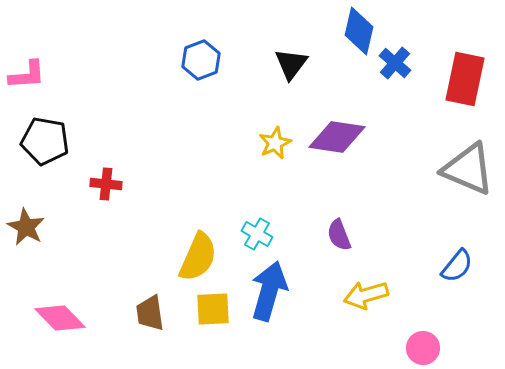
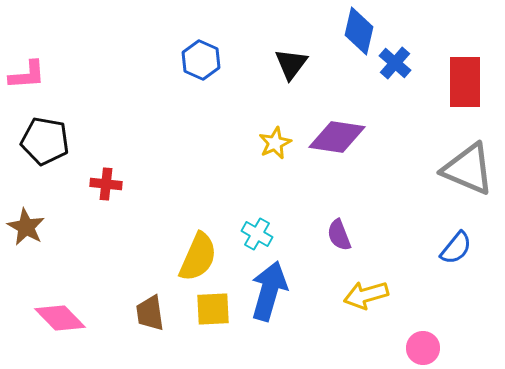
blue hexagon: rotated 15 degrees counterclockwise
red rectangle: moved 3 px down; rotated 12 degrees counterclockwise
blue semicircle: moved 1 px left, 18 px up
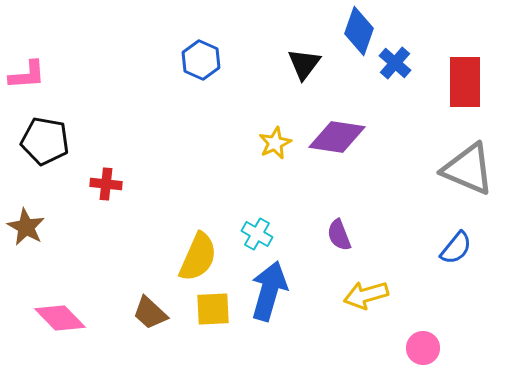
blue diamond: rotated 6 degrees clockwise
black triangle: moved 13 px right
brown trapezoid: rotated 39 degrees counterclockwise
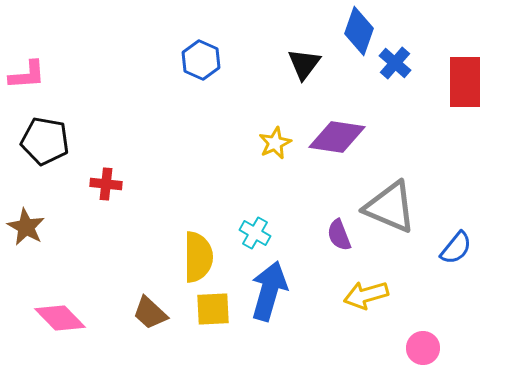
gray triangle: moved 78 px left, 38 px down
cyan cross: moved 2 px left, 1 px up
yellow semicircle: rotated 24 degrees counterclockwise
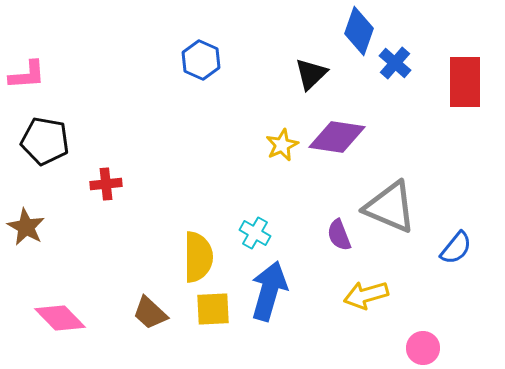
black triangle: moved 7 px right, 10 px down; rotated 9 degrees clockwise
yellow star: moved 7 px right, 2 px down
red cross: rotated 12 degrees counterclockwise
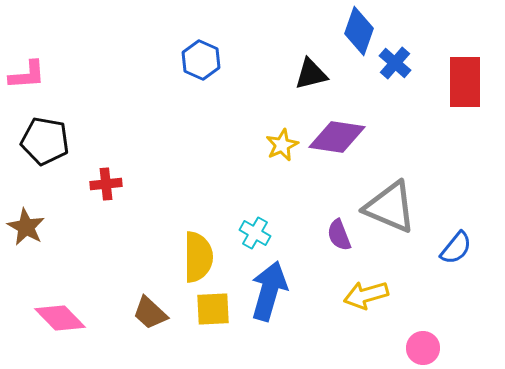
black triangle: rotated 30 degrees clockwise
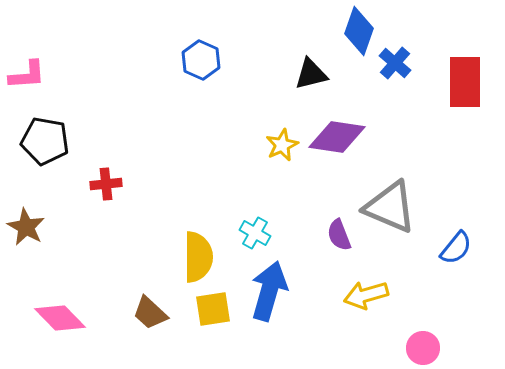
yellow square: rotated 6 degrees counterclockwise
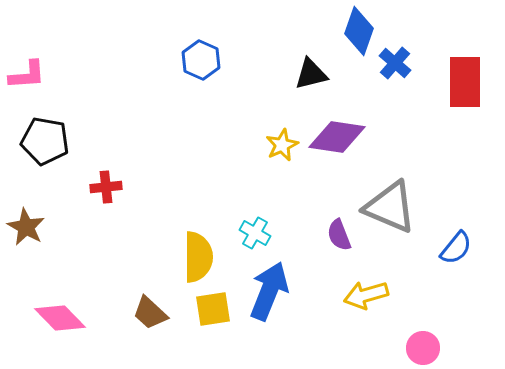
red cross: moved 3 px down
blue arrow: rotated 6 degrees clockwise
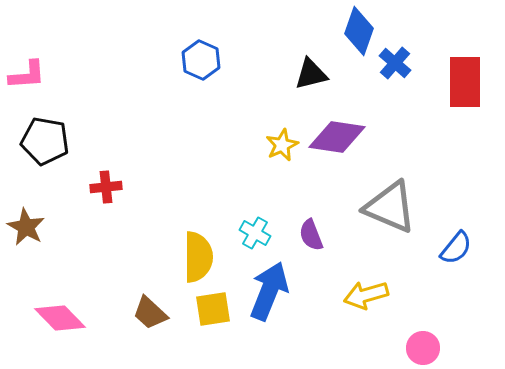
purple semicircle: moved 28 px left
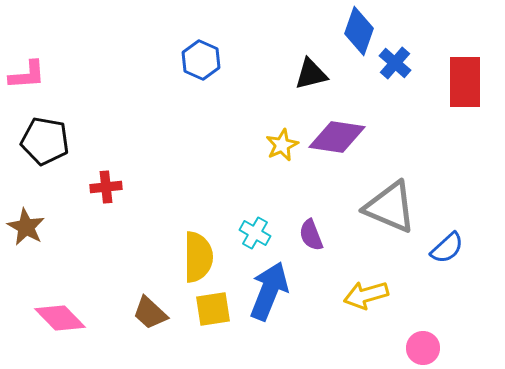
blue semicircle: moved 9 px left; rotated 9 degrees clockwise
